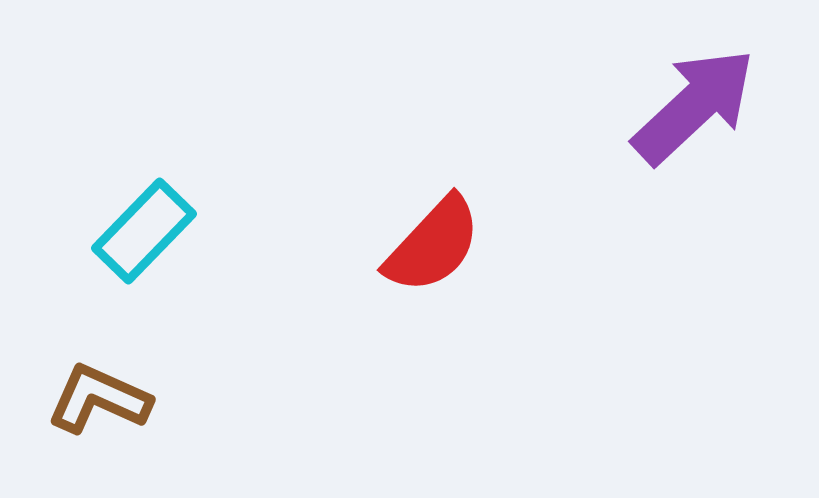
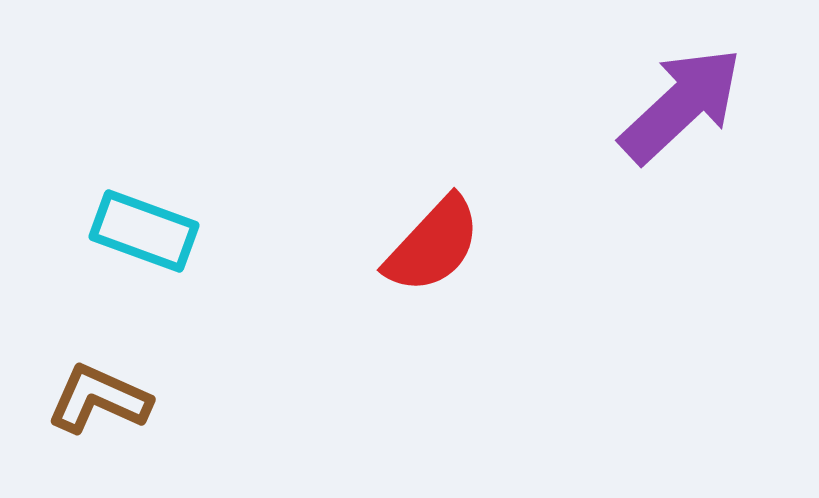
purple arrow: moved 13 px left, 1 px up
cyan rectangle: rotated 66 degrees clockwise
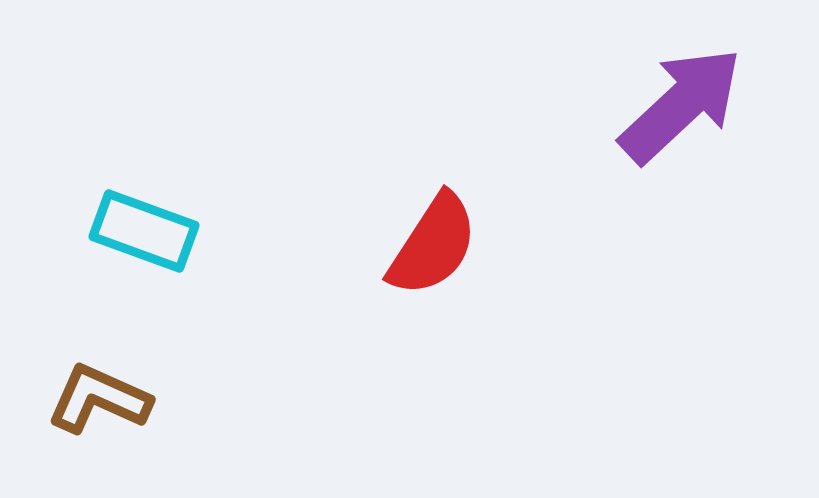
red semicircle: rotated 10 degrees counterclockwise
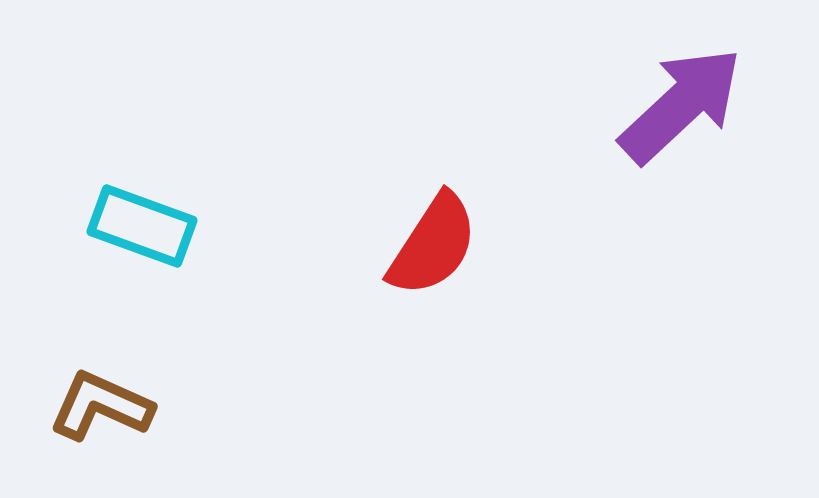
cyan rectangle: moved 2 px left, 5 px up
brown L-shape: moved 2 px right, 7 px down
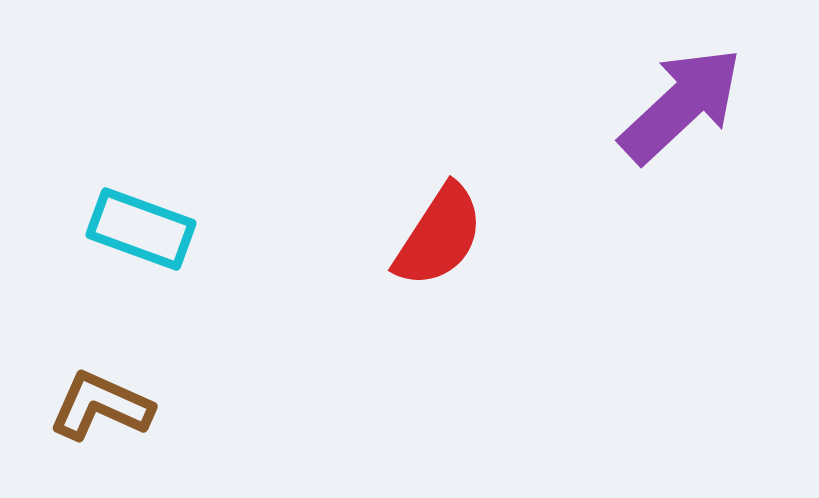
cyan rectangle: moved 1 px left, 3 px down
red semicircle: moved 6 px right, 9 px up
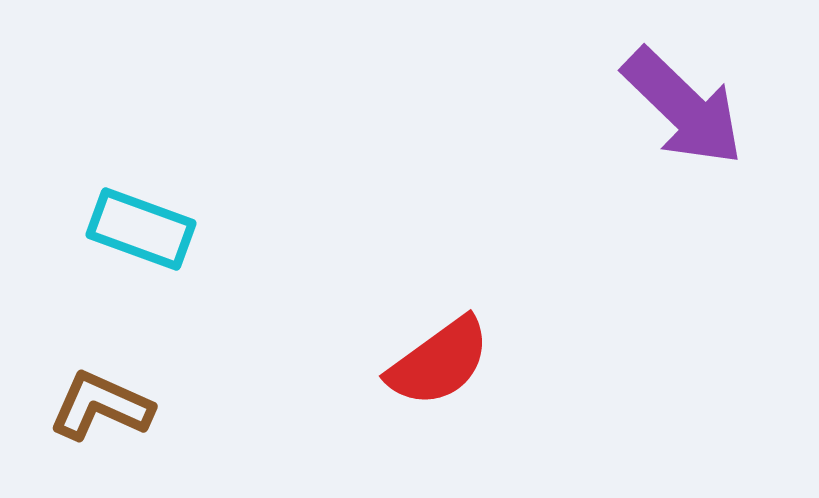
purple arrow: moved 2 px right, 2 px down; rotated 87 degrees clockwise
red semicircle: moved 126 px down; rotated 21 degrees clockwise
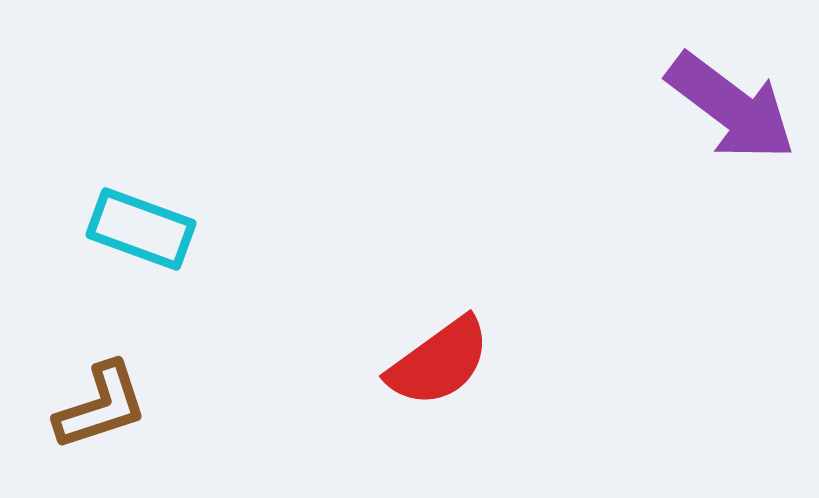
purple arrow: moved 48 px right; rotated 7 degrees counterclockwise
brown L-shape: rotated 138 degrees clockwise
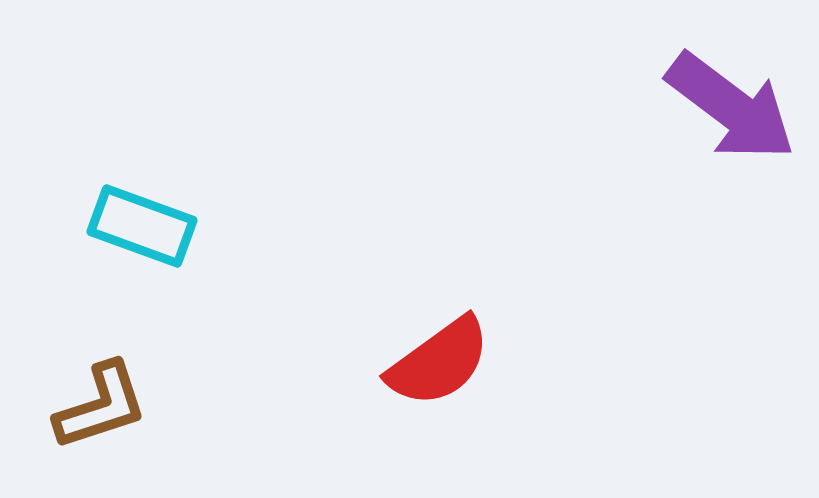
cyan rectangle: moved 1 px right, 3 px up
